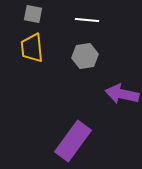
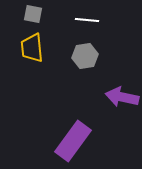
purple arrow: moved 3 px down
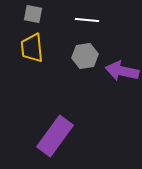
purple arrow: moved 26 px up
purple rectangle: moved 18 px left, 5 px up
